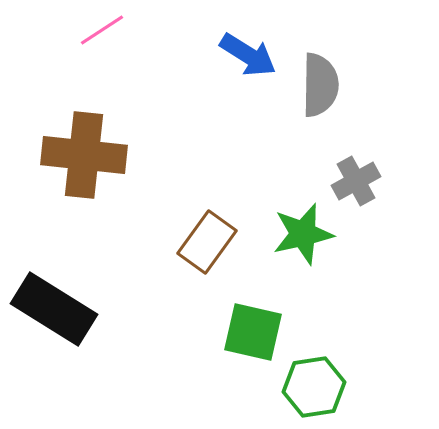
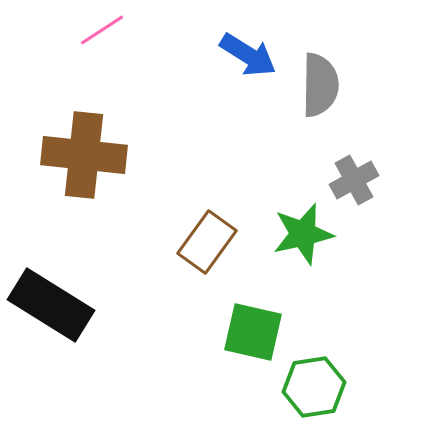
gray cross: moved 2 px left, 1 px up
black rectangle: moved 3 px left, 4 px up
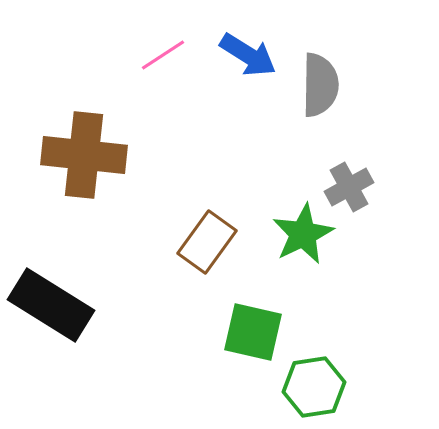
pink line: moved 61 px right, 25 px down
gray cross: moved 5 px left, 7 px down
green star: rotated 14 degrees counterclockwise
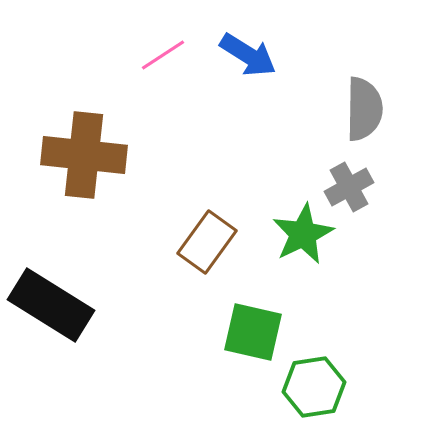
gray semicircle: moved 44 px right, 24 px down
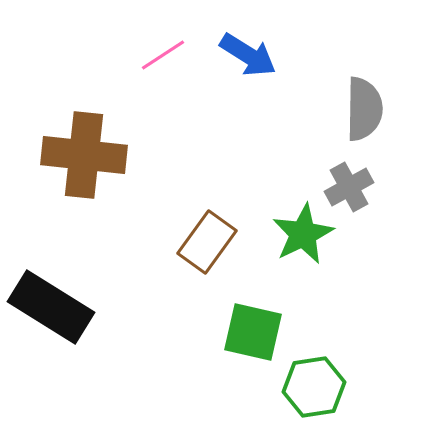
black rectangle: moved 2 px down
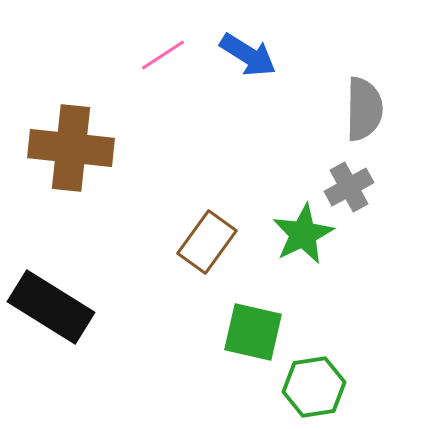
brown cross: moved 13 px left, 7 px up
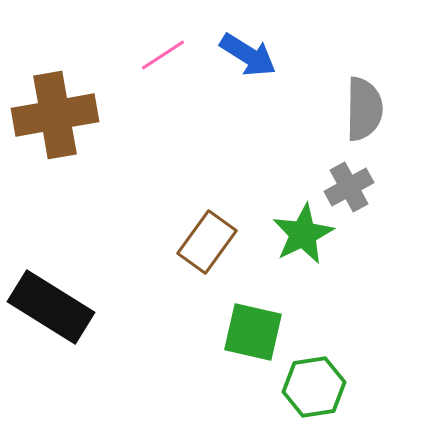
brown cross: moved 16 px left, 33 px up; rotated 16 degrees counterclockwise
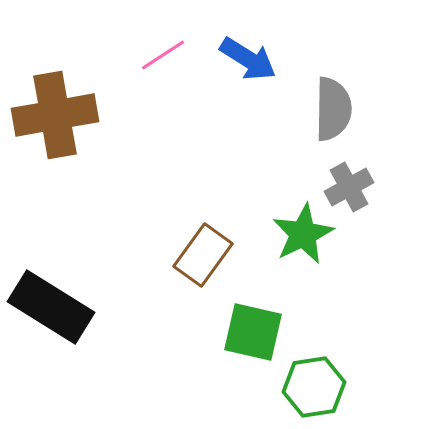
blue arrow: moved 4 px down
gray semicircle: moved 31 px left
brown rectangle: moved 4 px left, 13 px down
